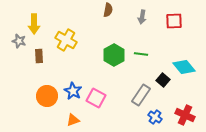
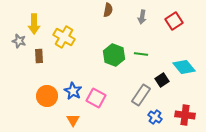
red square: rotated 30 degrees counterclockwise
yellow cross: moved 2 px left, 3 px up
green hexagon: rotated 10 degrees counterclockwise
black square: moved 1 px left; rotated 16 degrees clockwise
red cross: rotated 18 degrees counterclockwise
orange triangle: rotated 40 degrees counterclockwise
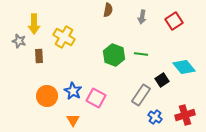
red cross: rotated 24 degrees counterclockwise
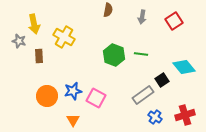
yellow arrow: rotated 12 degrees counterclockwise
blue star: rotated 30 degrees clockwise
gray rectangle: moved 2 px right; rotated 20 degrees clockwise
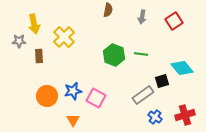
yellow cross: rotated 15 degrees clockwise
gray star: rotated 16 degrees counterclockwise
cyan diamond: moved 2 px left, 1 px down
black square: moved 1 px down; rotated 16 degrees clockwise
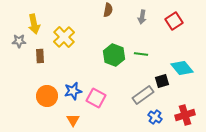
brown rectangle: moved 1 px right
